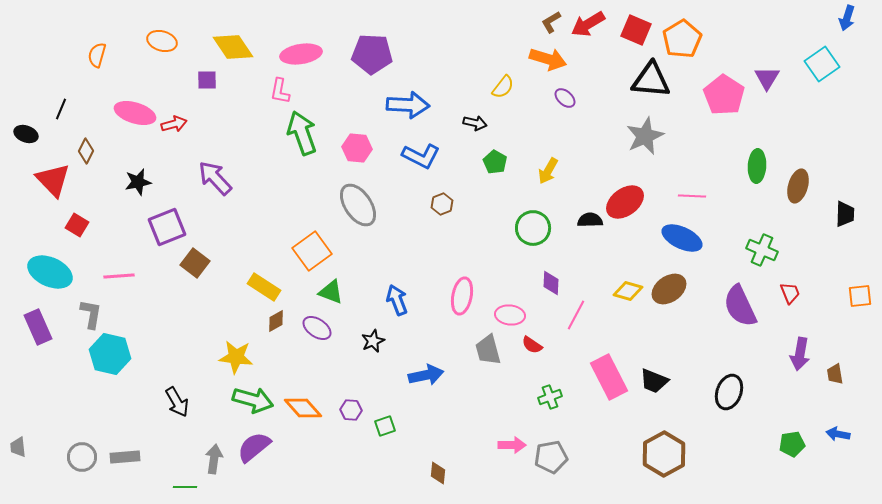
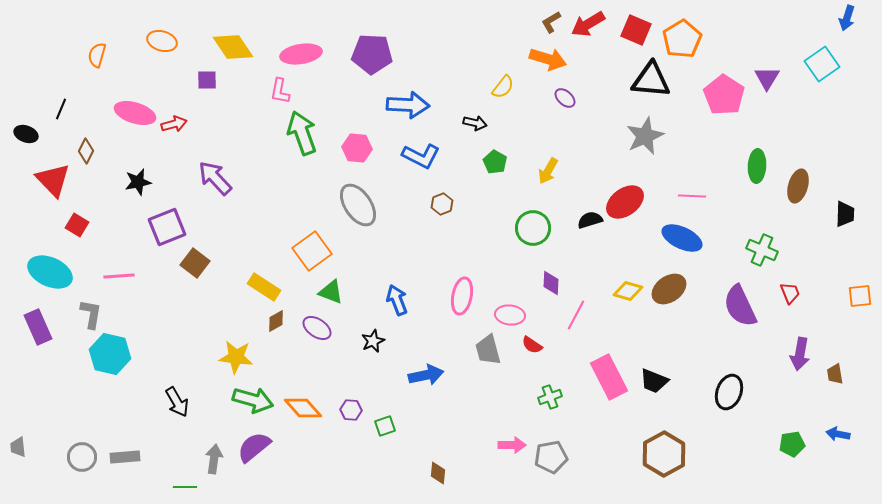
black semicircle at (590, 220): rotated 15 degrees counterclockwise
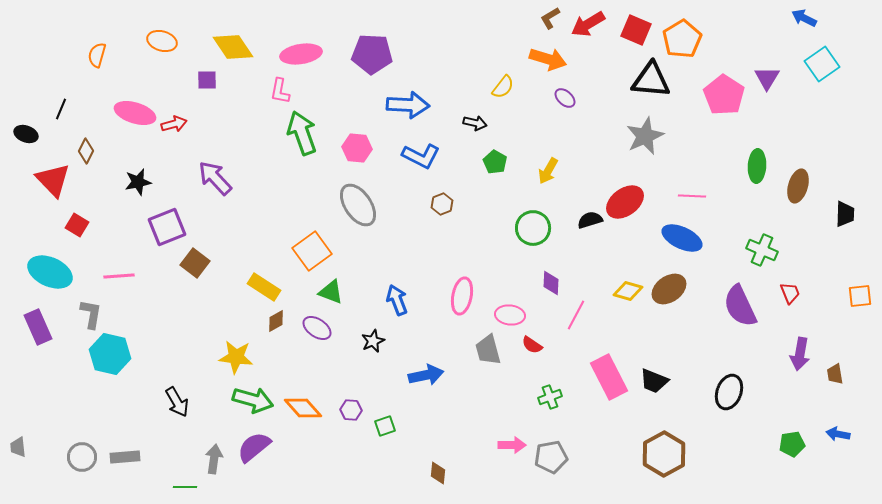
blue arrow at (847, 18): moved 43 px left; rotated 100 degrees clockwise
brown L-shape at (551, 22): moved 1 px left, 4 px up
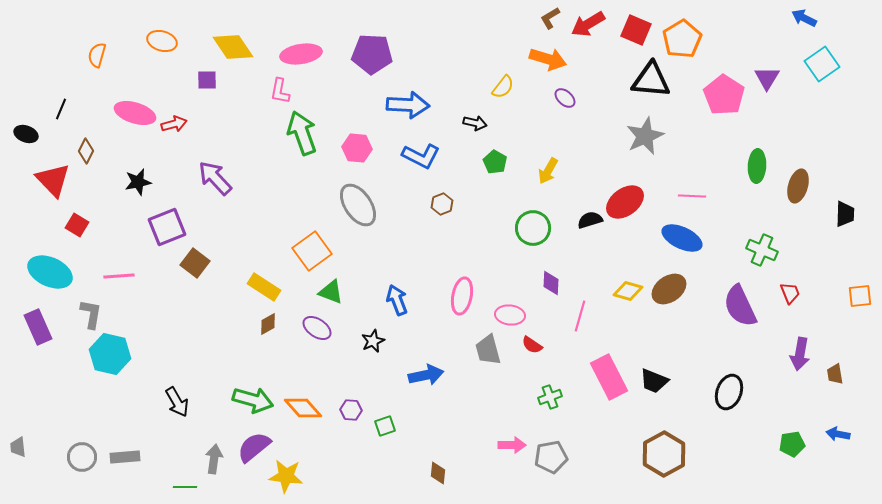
pink line at (576, 315): moved 4 px right, 1 px down; rotated 12 degrees counterclockwise
brown diamond at (276, 321): moved 8 px left, 3 px down
yellow star at (236, 357): moved 50 px right, 119 px down
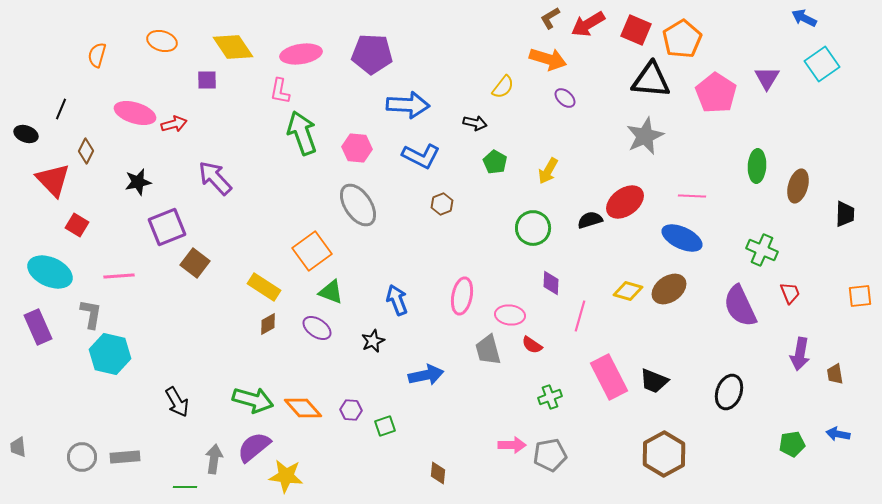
pink pentagon at (724, 95): moved 8 px left, 2 px up
gray pentagon at (551, 457): moved 1 px left, 2 px up
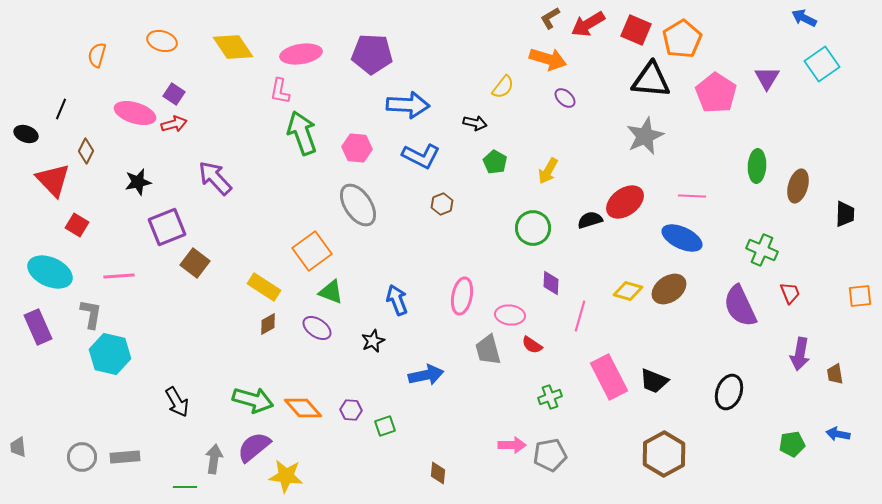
purple square at (207, 80): moved 33 px left, 14 px down; rotated 35 degrees clockwise
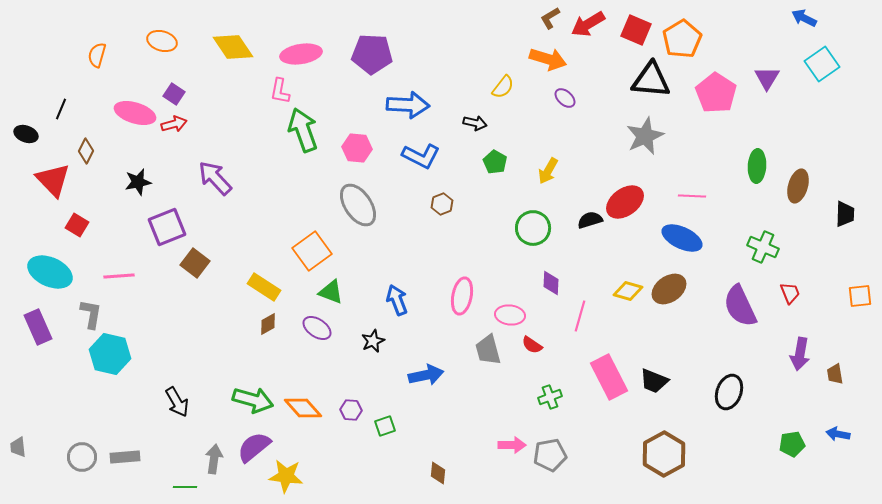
green arrow at (302, 133): moved 1 px right, 3 px up
green cross at (762, 250): moved 1 px right, 3 px up
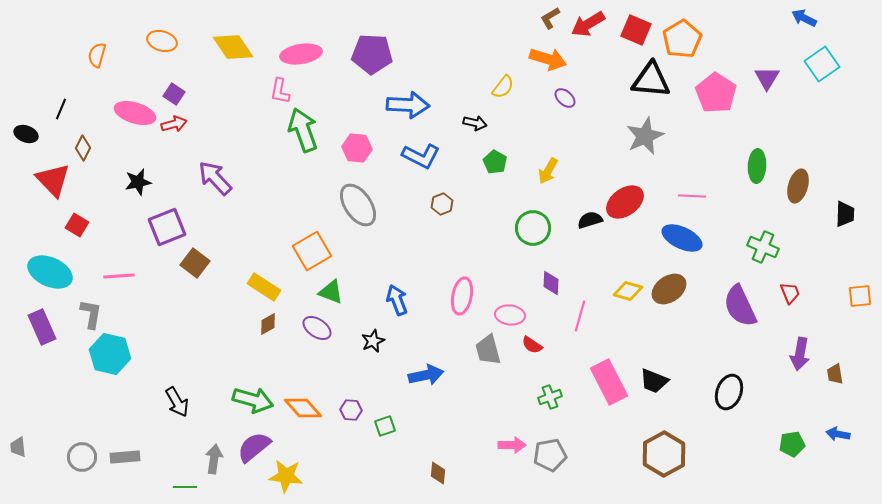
brown diamond at (86, 151): moved 3 px left, 3 px up
orange square at (312, 251): rotated 6 degrees clockwise
purple rectangle at (38, 327): moved 4 px right
pink rectangle at (609, 377): moved 5 px down
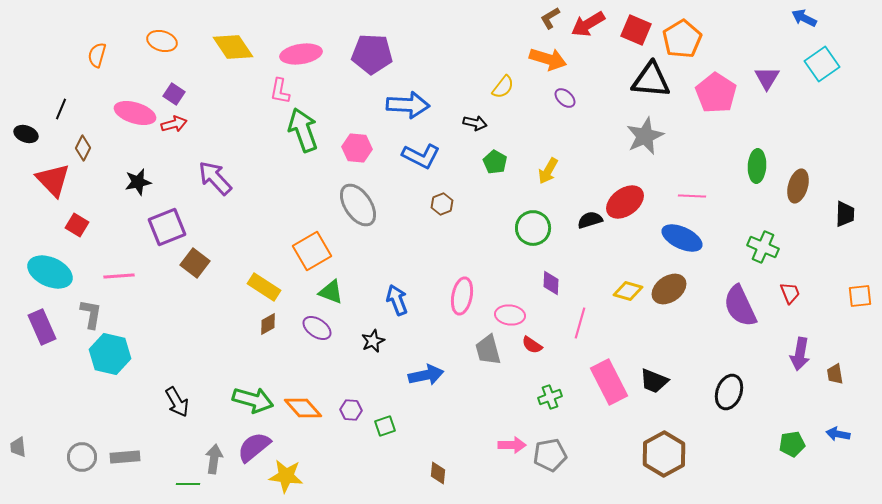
pink line at (580, 316): moved 7 px down
green line at (185, 487): moved 3 px right, 3 px up
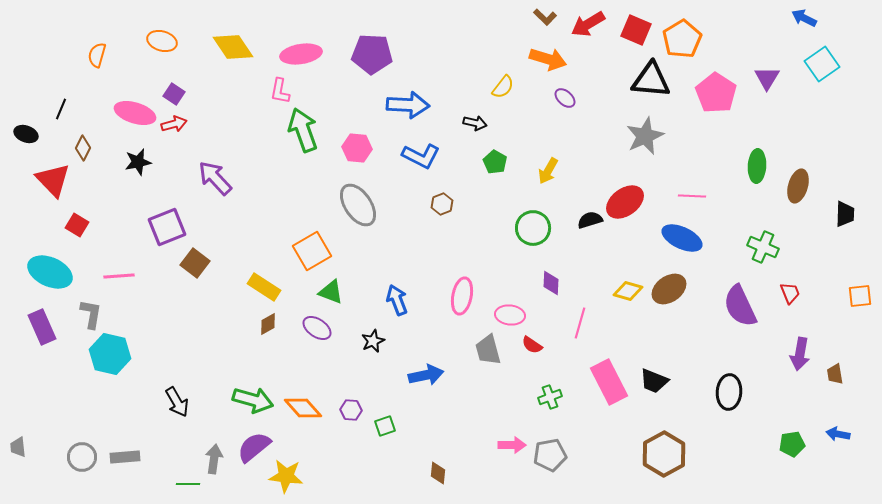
brown L-shape at (550, 18): moved 5 px left, 1 px up; rotated 105 degrees counterclockwise
black star at (138, 182): moved 20 px up
black ellipse at (729, 392): rotated 16 degrees counterclockwise
